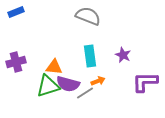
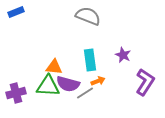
cyan rectangle: moved 4 px down
purple cross: moved 31 px down
purple L-shape: rotated 124 degrees clockwise
green triangle: rotated 20 degrees clockwise
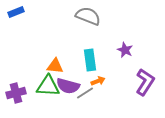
purple star: moved 2 px right, 5 px up
orange triangle: moved 1 px right, 1 px up
purple semicircle: moved 2 px down
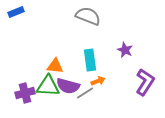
purple cross: moved 9 px right
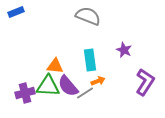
purple star: moved 1 px left
purple semicircle: rotated 35 degrees clockwise
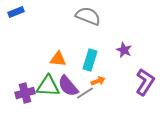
cyan rectangle: rotated 25 degrees clockwise
orange triangle: moved 3 px right, 7 px up
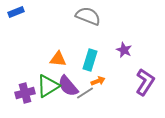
green triangle: rotated 35 degrees counterclockwise
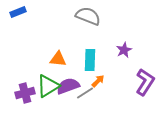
blue rectangle: moved 2 px right
purple star: rotated 21 degrees clockwise
cyan rectangle: rotated 15 degrees counterclockwise
orange arrow: rotated 24 degrees counterclockwise
purple semicircle: rotated 110 degrees clockwise
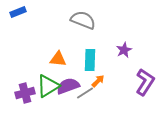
gray semicircle: moved 5 px left, 4 px down
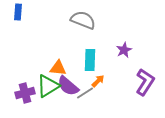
blue rectangle: rotated 63 degrees counterclockwise
orange triangle: moved 9 px down
purple semicircle: rotated 120 degrees counterclockwise
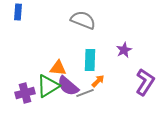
gray line: rotated 12 degrees clockwise
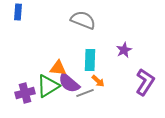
orange arrow: rotated 88 degrees clockwise
purple semicircle: moved 1 px right, 3 px up
